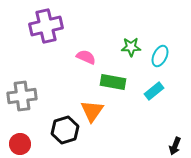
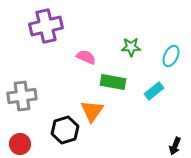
cyan ellipse: moved 11 px right
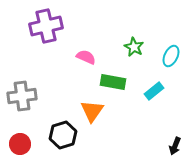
green star: moved 3 px right; rotated 30 degrees clockwise
black hexagon: moved 2 px left, 5 px down
